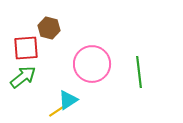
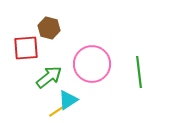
green arrow: moved 26 px right
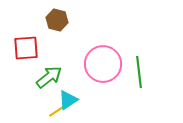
brown hexagon: moved 8 px right, 8 px up
pink circle: moved 11 px right
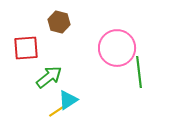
brown hexagon: moved 2 px right, 2 px down
pink circle: moved 14 px right, 16 px up
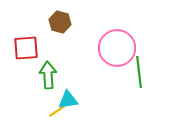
brown hexagon: moved 1 px right
green arrow: moved 1 px left, 2 px up; rotated 56 degrees counterclockwise
cyan triangle: rotated 25 degrees clockwise
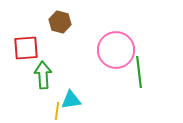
pink circle: moved 1 px left, 2 px down
green arrow: moved 5 px left
cyan triangle: moved 3 px right
yellow line: rotated 48 degrees counterclockwise
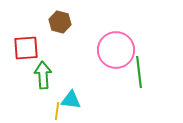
cyan triangle: rotated 15 degrees clockwise
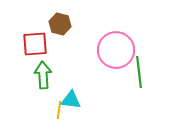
brown hexagon: moved 2 px down
red square: moved 9 px right, 4 px up
yellow line: moved 2 px right, 1 px up
